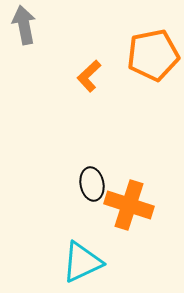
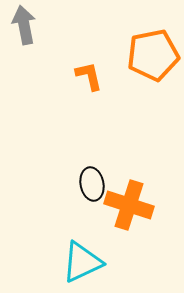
orange L-shape: rotated 120 degrees clockwise
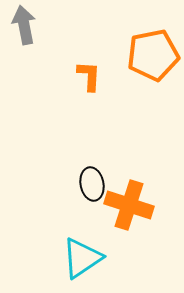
orange L-shape: rotated 16 degrees clockwise
cyan triangle: moved 4 px up; rotated 9 degrees counterclockwise
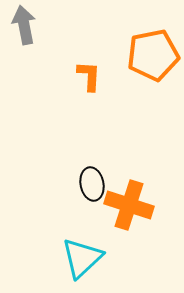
cyan triangle: rotated 9 degrees counterclockwise
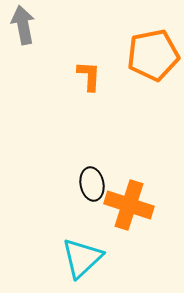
gray arrow: moved 1 px left
